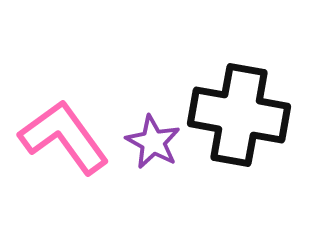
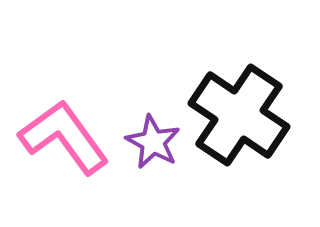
black cross: rotated 24 degrees clockwise
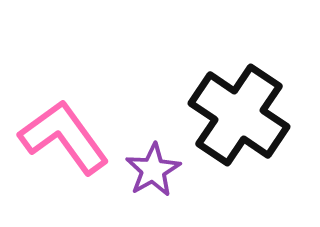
purple star: moved 28 px down; rotated 14 degrees clockwise
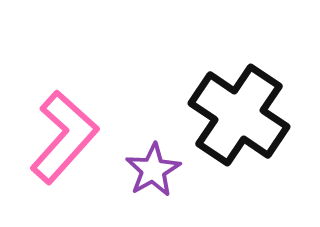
pink L-shape: rotated 78 degrees clockwise
